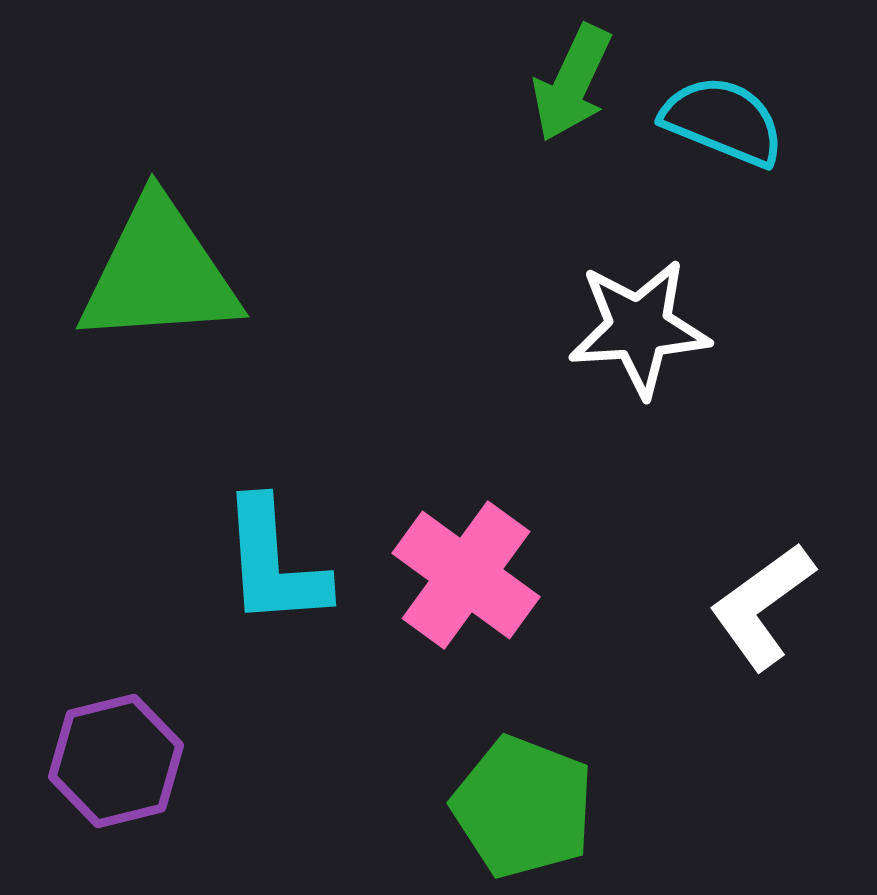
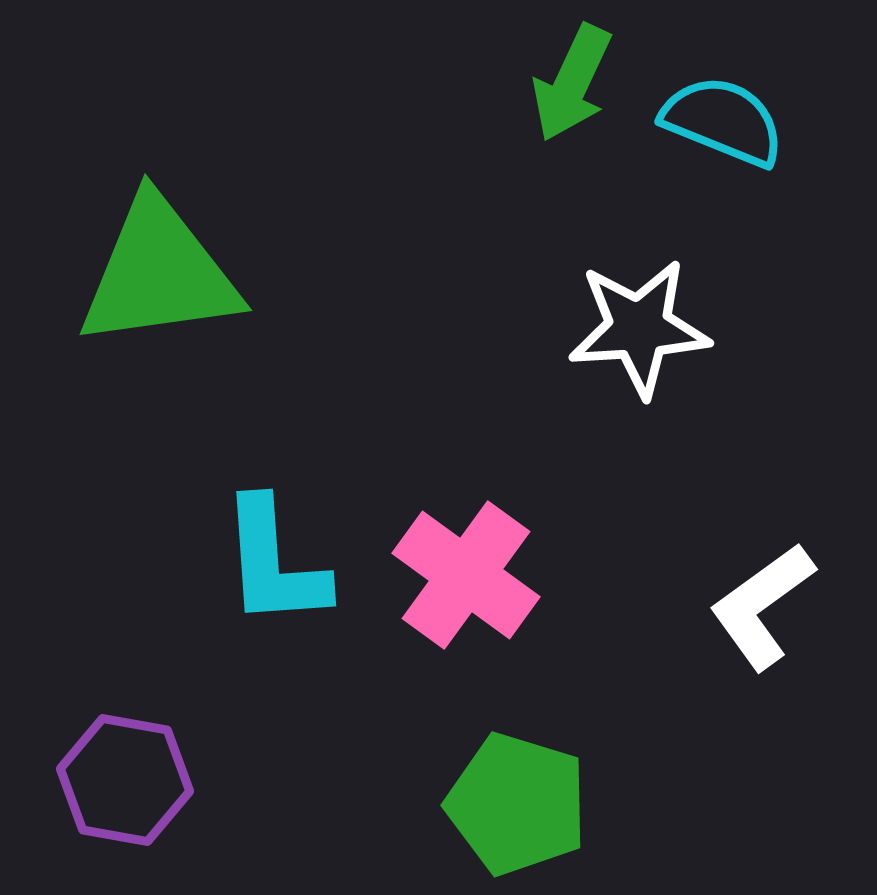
green triangle: rotated 4 degrees counterclockwise
purple hexagon: moved 9 px right, 19 px down; rotated 24 degrees clockwise
green pentagon: moved 6 px left, 3 px up; rotated 4 degrees counterclockwise
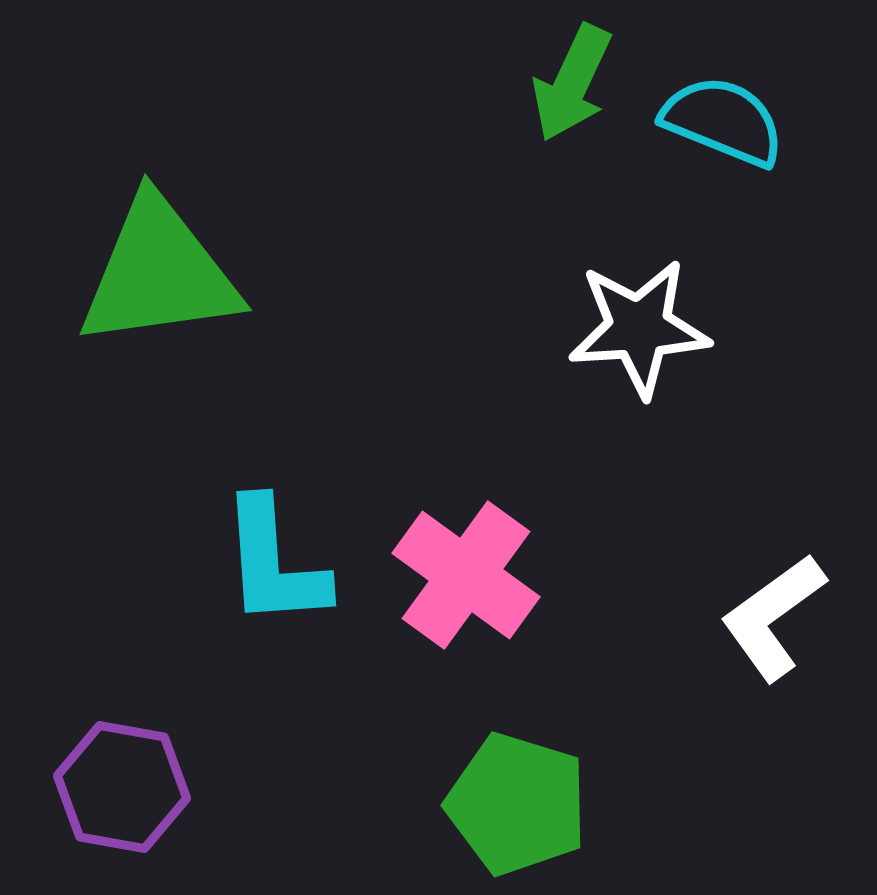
white L-shape: moved 11 px right, 11 px down
purple hexagon: moved 3 px left, 7 px down
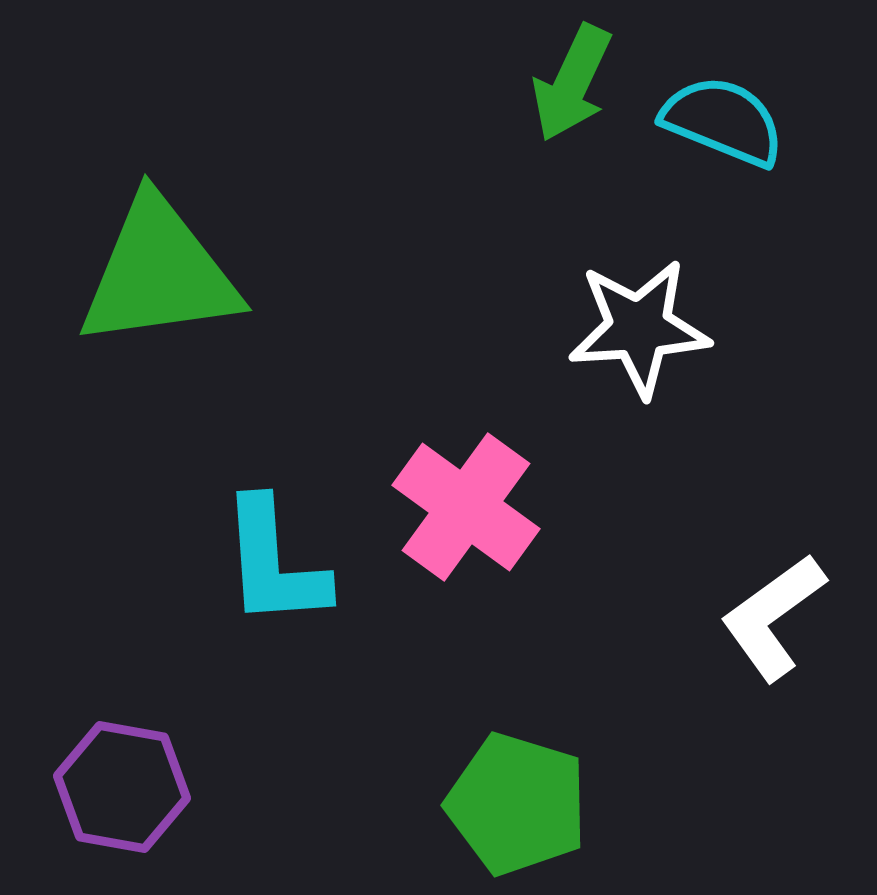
pink cross: moved 68 px up
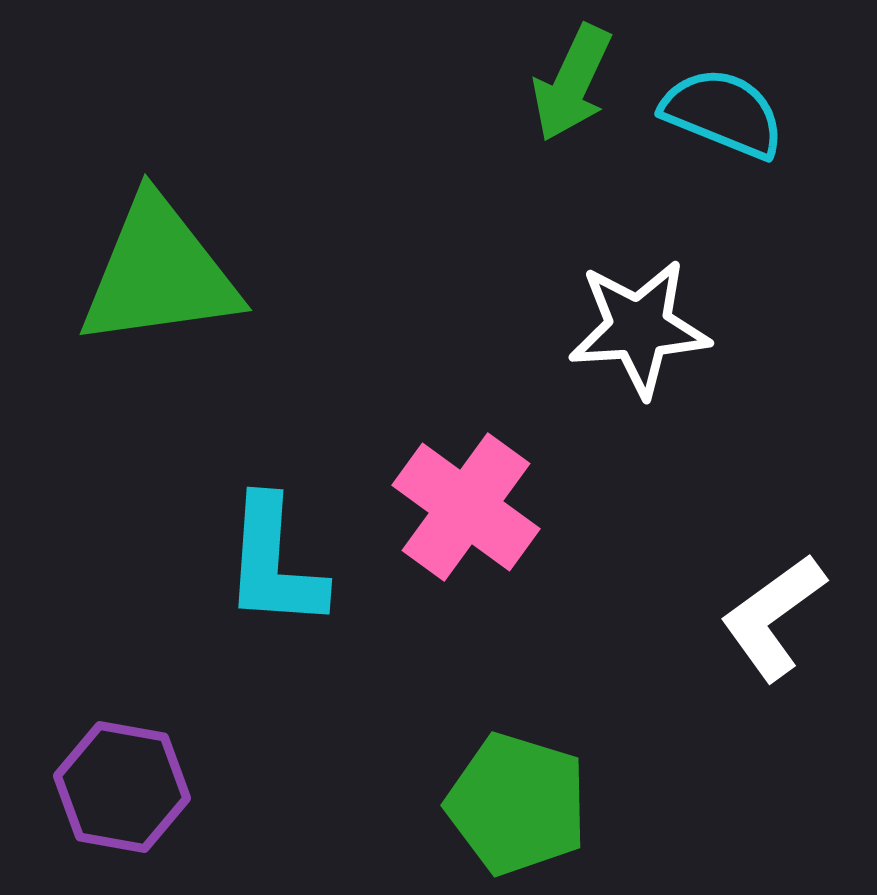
cyan semicircle: moved 8 px up
cyan L-shape: rotated 8 degrees clockwise
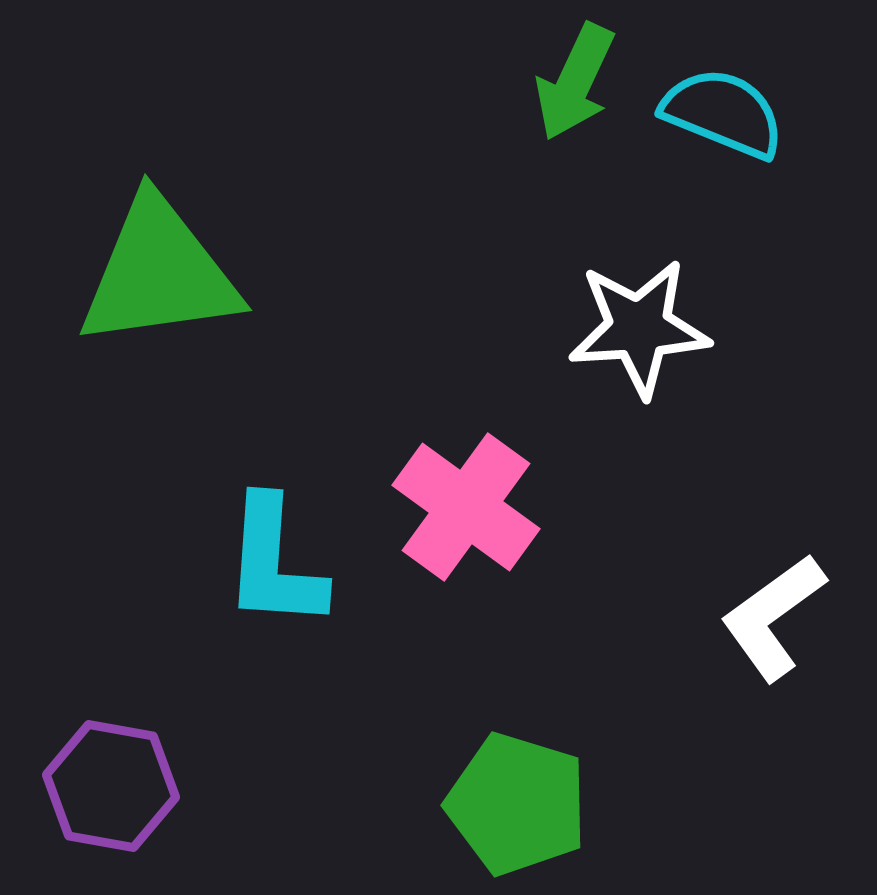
green arrow: moved 3 px right, 1 px up
purple hexagon: moved 11 px left, 1 px up
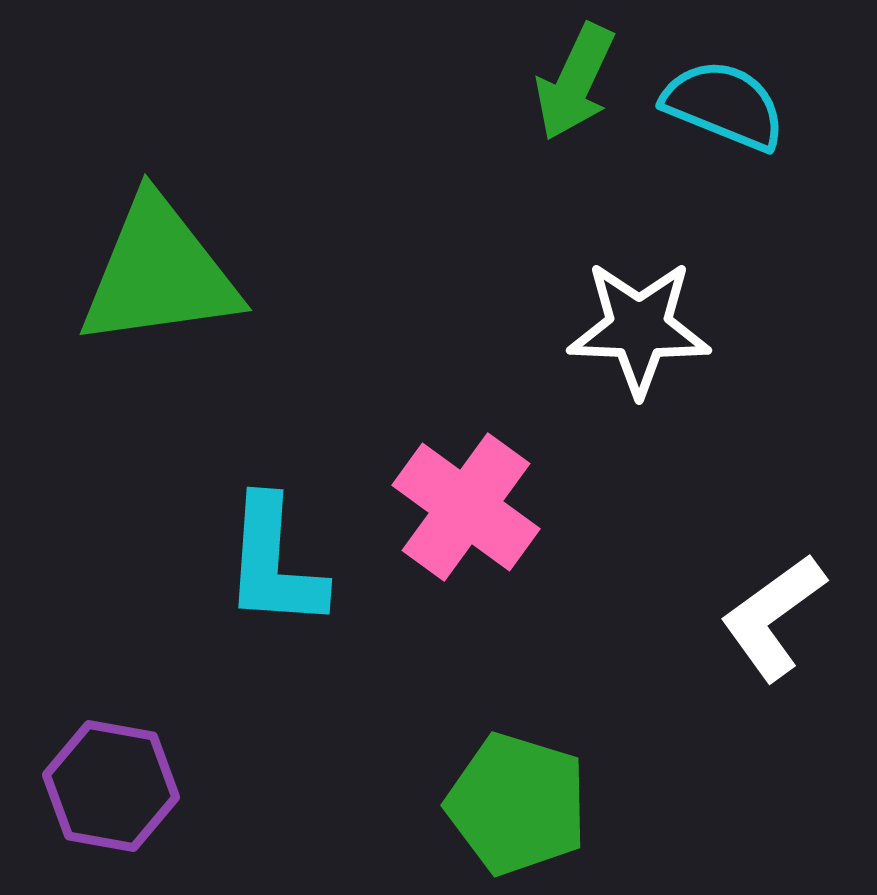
cyan semicircle: moved 1 px right, 8 px up
white star: rotated 6 degrees clockwise
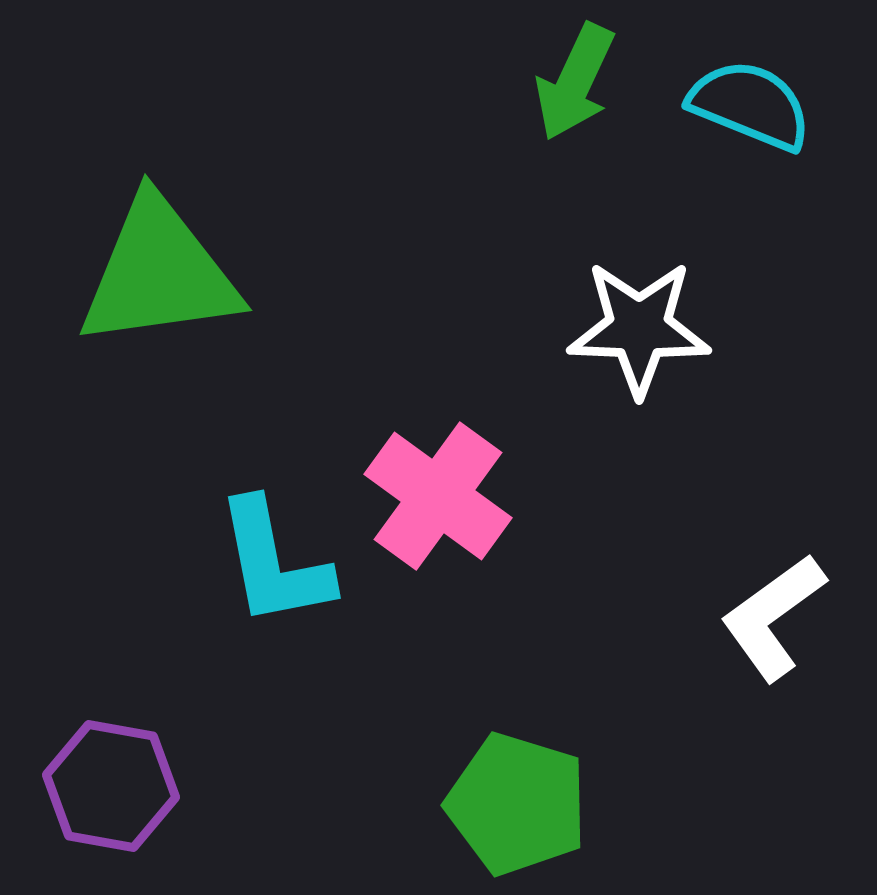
cyan semicircle: moved 26 px right
pink cross: moved 28 px left, 11 px up
cyan L-shape: rotated 15 degrees counterclockwise
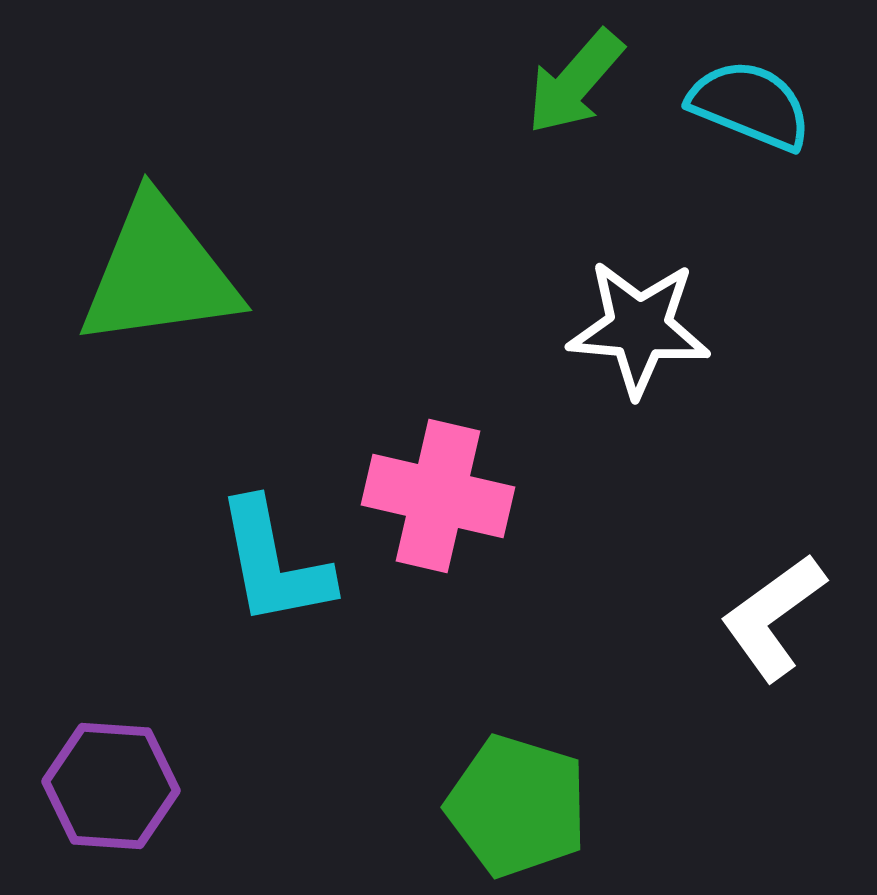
green arrow: rotated 16 degrees clockwise
white star: rotated 3 degrees clockwise
pink cross: rotated 23 degrees counterclockwise
purple hexagon: rotated 6 degrees counterclockwise
green pentagon: moved 2 px down
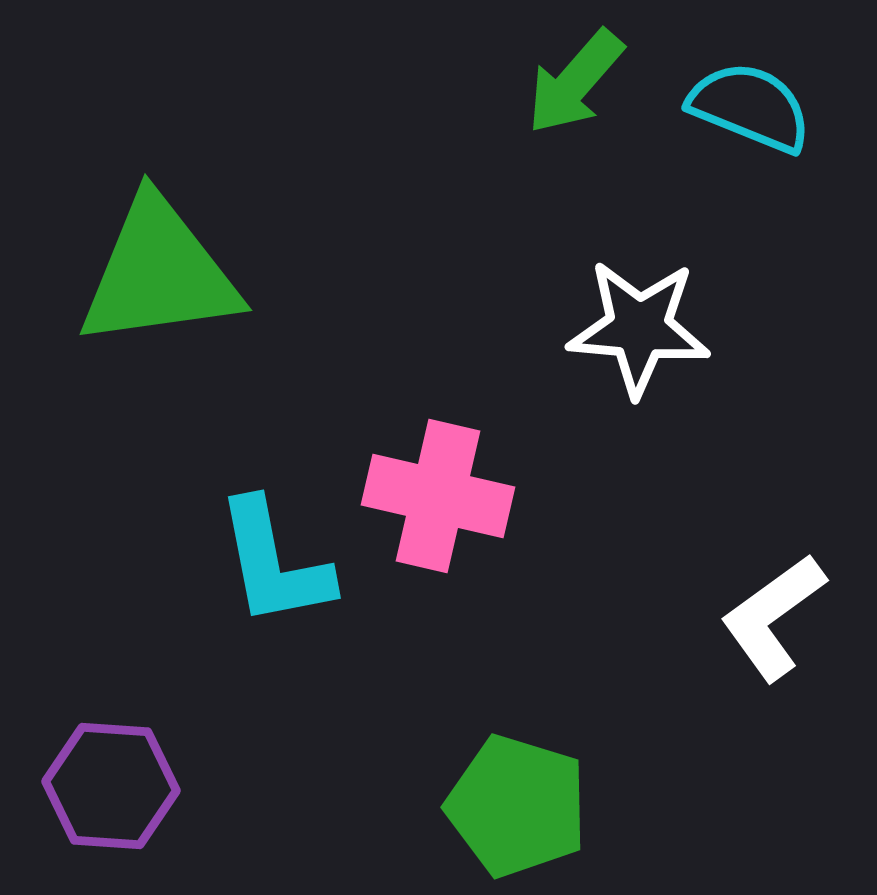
cyan semicircle: moved 2 px down
